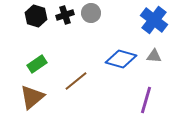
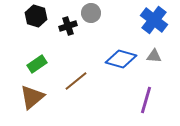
black cross: moved 3 px right, 11 px down
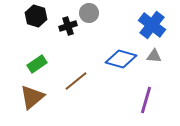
gray circle: moved 2 px left
blue cross: moved 2 px left, 5 px down
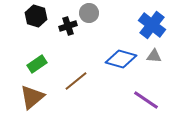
purple line: rotated 72 degrees counterclockwise
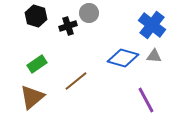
blue diamond: moved 2 px right, 1 px up
purple line: rotated 28 degrees clockwise
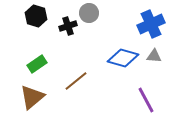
blue cross: moved 1 px left, 1 px up; rotated 28 degrees clockwise
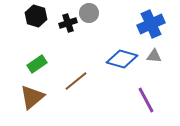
black cross: moved 3 px up
blue diamond: moved 1 px left, 1 px down
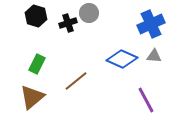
blue diamond: rotated 8 degrees clockwise
green rectangle: rotated 30 degrees counterclockwise
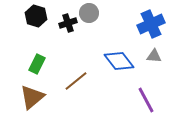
blue diamond: moved 3 px left, 2 px down; rotated 28 degrees clockwise
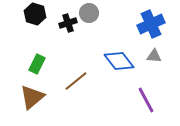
black hexagon: moved 1 px left, 2 px up
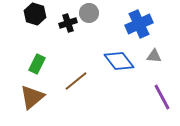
blue cross: moved 12 px left
purple line: moved 16 px right, 3 px up
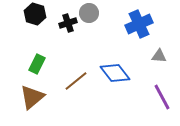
gray triangle: moved 5 px right
blue diamond: moved 4 px left, 12 px down
